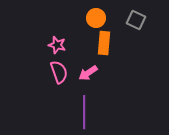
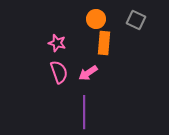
orange circle: moved 1 px down
pink star: moved 2 px up
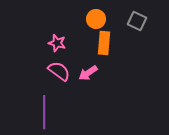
gray square: moved 1 px right, 1 px down
pink semicircle: moved 1 px up; rotated 35 degrees counterclockwise
purple line: moved 40 px left
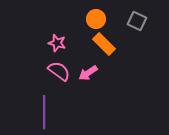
orange rectangle: moved 1 px down; rotated 50 degrees counterclockwise
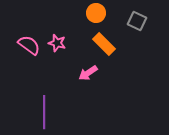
orange circle: moved 6 px up
pink semicircle: moved 30 px left, 26 px up
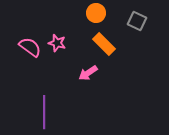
pink semicircle: moved 1 px right, 2 px down
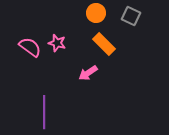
gray square: moved 6 px left, 5 px up
